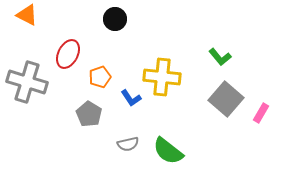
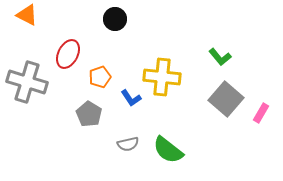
green semicircle: moved 1 px up
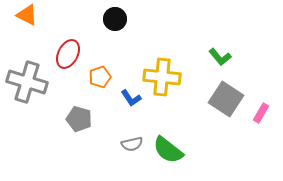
gray square: rotated 8 degrees counterclockwise
gray pentagon: moved 10 px left, 5 px down; rotated 15 degrees counterclockwise
gray semicircle: moved 4 px right
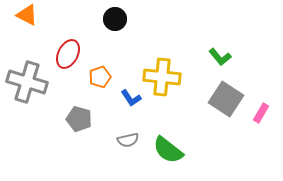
gray semicircle: moved 4 px left, 4 px up
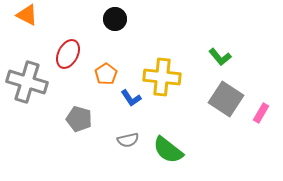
orange pentagon: moved 6 px right, 3 px up; rotated 15 degrees counterclockwise
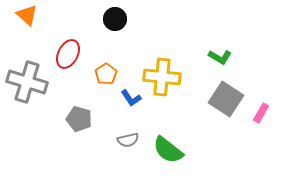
orange triangle: rotated 15 degrees clockwise
green L-shape: rotated 20 degrees counterclockwise
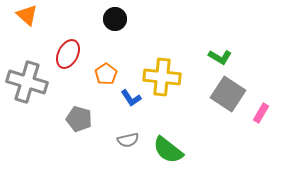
gray square: moved 2 px right, 5 px up
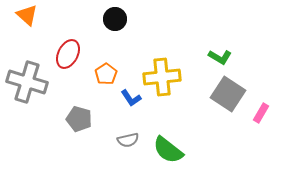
yellow cross: rotated 12 degrees counterclockwise
